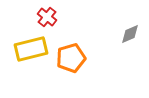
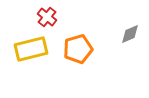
orange pentagon: moved 7 px right, 9 px up
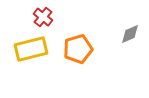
red cross: moved 4 px left
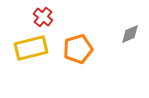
yellow rectangle: moved 1 px up
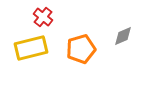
gray diamond: moved 7 px left, 2 px down
orange pentagon: moved 3 px right
